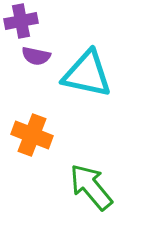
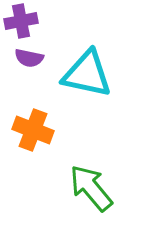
purple semicircle: moved 7 px left, 2 px down
orange cross: moved 1 px right, 5 px up
green arrow: moved 1 px down
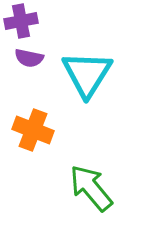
cyan triangle: rotated 50 degrees clockwise
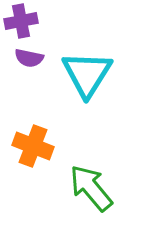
orange cross: moved 16 px down
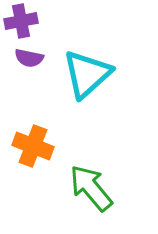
cyan triangle: rotated 16 degrees clockwise
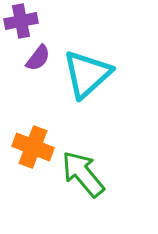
purple semicircle: moved 9 px right; rotated 64 degrees counterclockwise
orange cross: moved 1 px down
green arrow: moved 8 px left, 14 px up
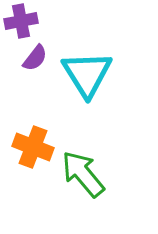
purple semicircle: moved 3 px left
cyan triangle: rotated 20 degrees counterclockwise
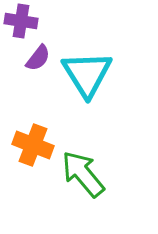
purple cross: rotated 20 degrees clockwise
purple semicircle: moved 3 px right
orange cross: moved 2 px up
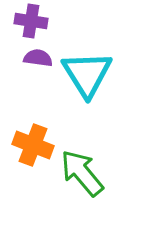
purple cross: moved 10 px right
purple semicircle: rotated 120 degrees counterclockwise
green arrow: moved 1 px left, 1 px up
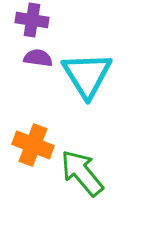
purple cross: moved 1 px right, 1 px up
cyan triangle: moved 1 px down
